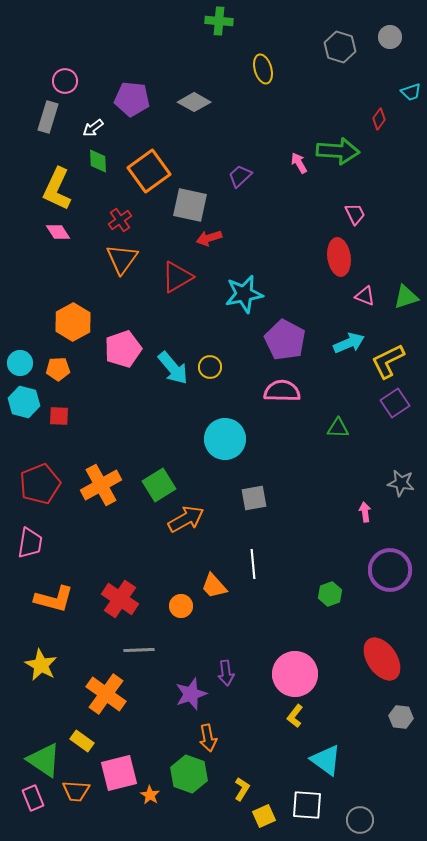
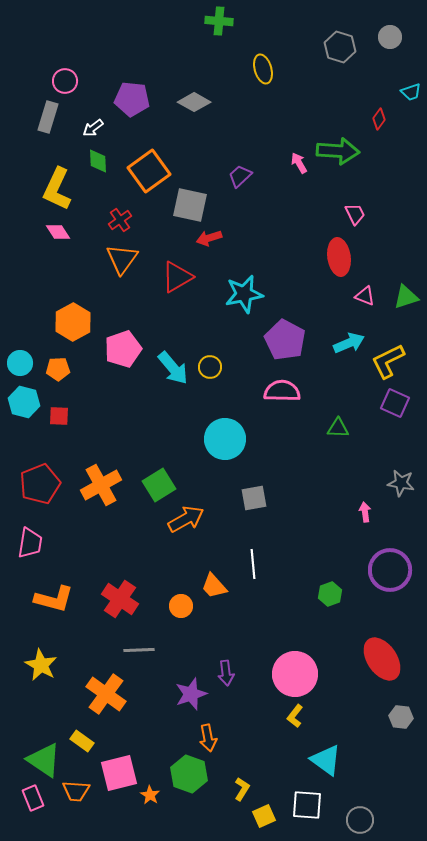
purple square at (395, 403): rotated 32 degrees counterclockwise
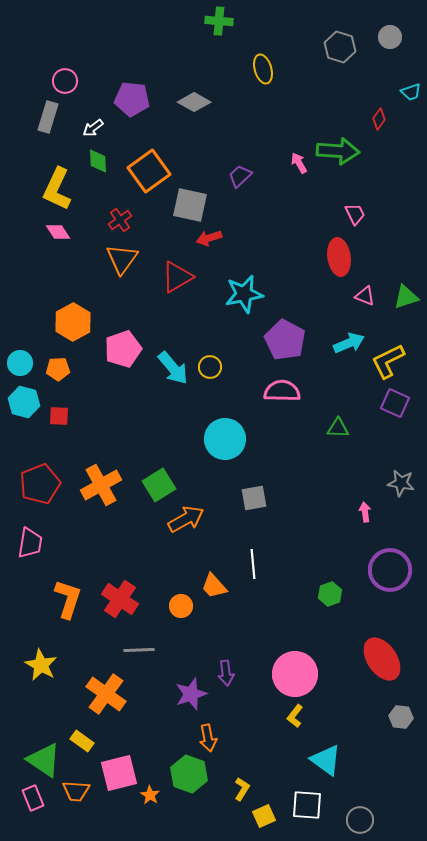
orange L-shape at (54, 599): moved 14 px right; rotated 87 degrees counterclockwise
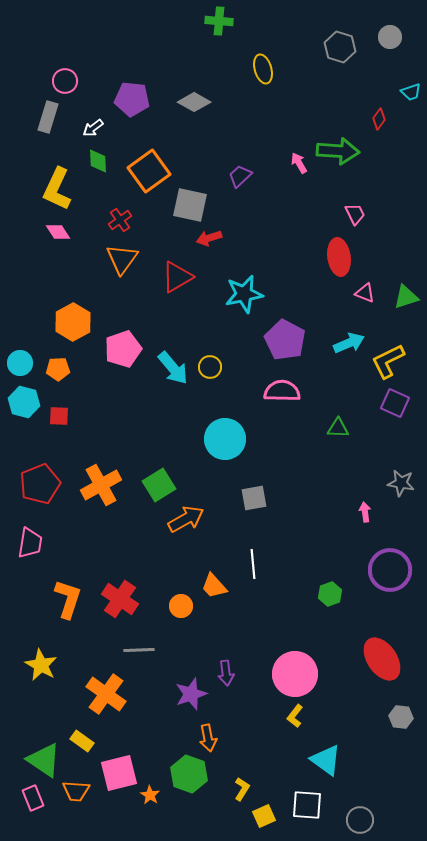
pink triangle at (365, 296): moved 3 px up
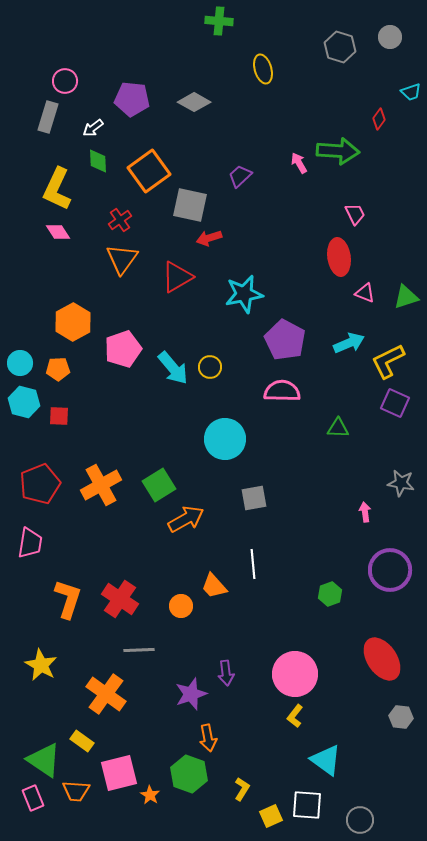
yellow square at (264, 816): moved 7 px right
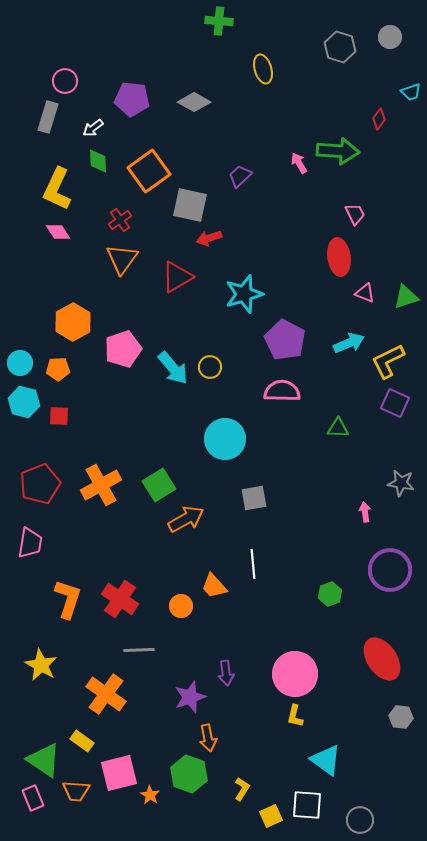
cyan star at (244, 294): rotated 6 degrees counterclockwise
purple star at (191, 694): moved 1 px left, 3 px down
yellow L-shape at (295, 716): rotated 25 degrees counterclockwise
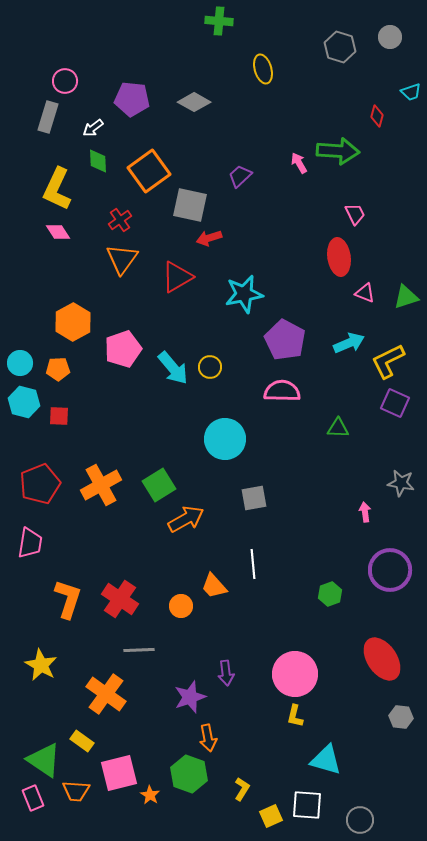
red diamond at (379, 119): moved 2 px left, 3 px up; rotated 20 degrees counterclockwise
cyan star at (244, 294): rotated 6 degrees clockwise
cyan triangle at (326, 760): rotated 20 degrees counterclockwise
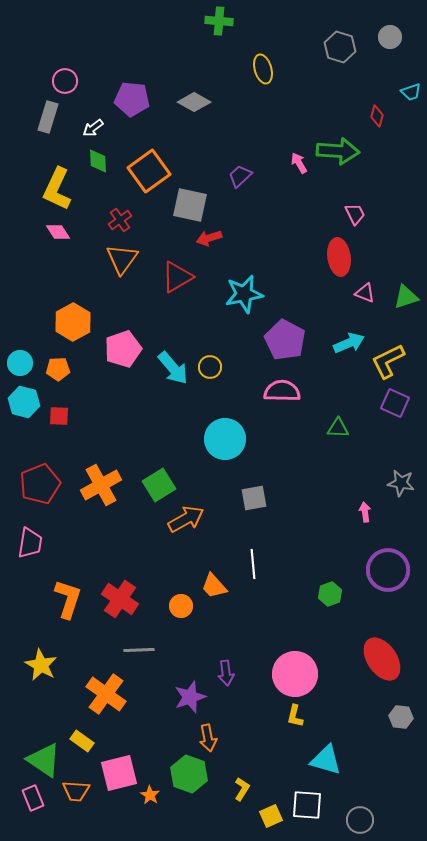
purple circle at (390, 570): moved 2 px left
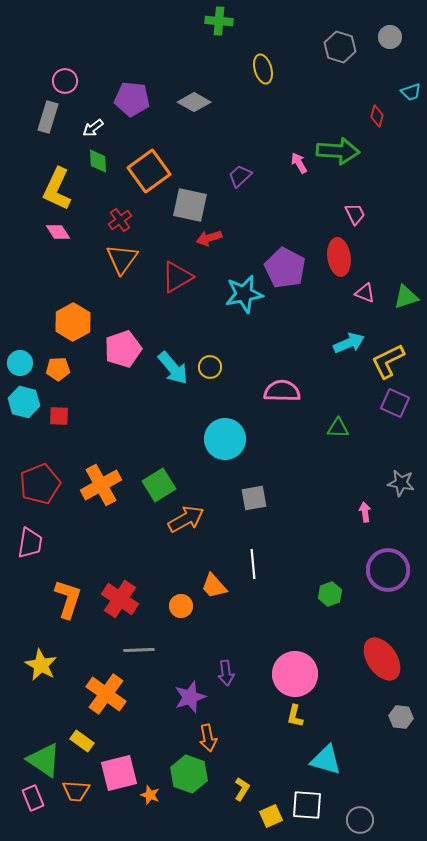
purple pentagon at (285, 340): moved 72 px up
orange star at (150, 795): rotated 12 degrees counterclockwise
